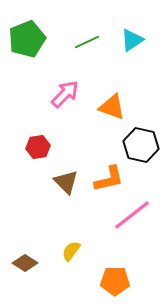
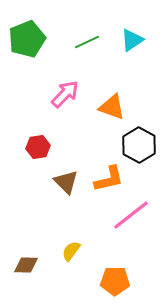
black hexagon: moved 2 px left; rotated 16 degrees clockwise
pink line: moved 1 px left
brown diamond: moved 1 px right, 2 px down; rotated 30 degrees counterclockwise
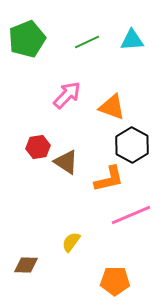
cyan triangle: rotated 30 degrees clockwise
pink arrow: moved 2 px right, 1 px down
black hexagon: moved 7 px left
brown triangle: moved 20 px up; rotated 12 degrees counterclockwise
pink line: rotated 15 degrees clockwise
yellow semicircle: moved 9 px up
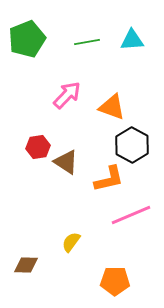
green line: rotated 15 degrees clockwise
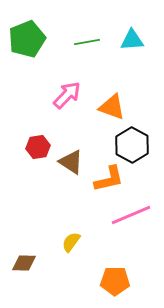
brown triangle: moved 5 px right
brown diamond: moved 2 px left, 2 px up
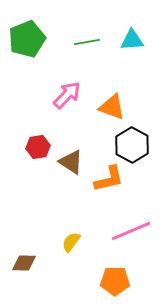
pink line: moved 16 px down
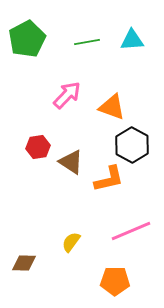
green pentagon: rotated 6 degrees counterclockwise
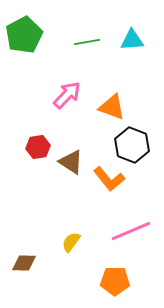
green pentagon: moved 3 px left, 4 px up
black hexagon: rotated 8 degrees counterclockwise
orange L-shape: rotated 64 degrees clockwise
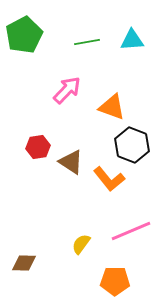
pink arrow: moved 5 px up
yellow semicircle: moved 10 px right, 2 px down
